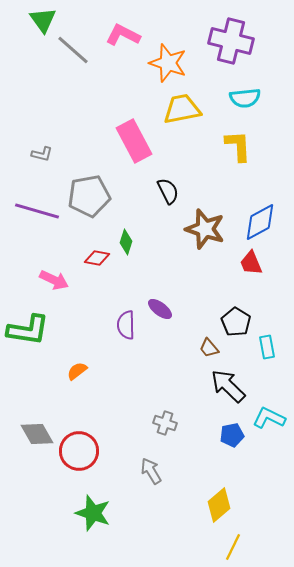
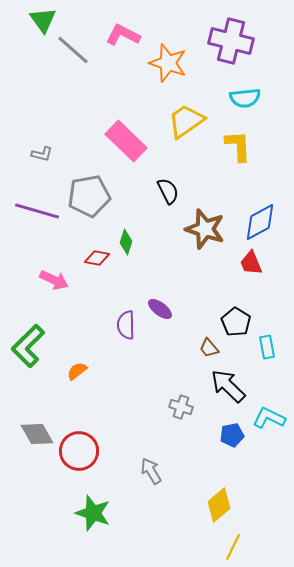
yellow trapezoid: moved 4 px right, 12 px down; rotated 24 degrees counterclockwise
pink rectangle: moved 8 px left; rotated 18 degrees counterclockwise
green L-shape: moved 16 px down; rotated 126 degrees clockwise
gray cross: moved 16 px right, 16 px up
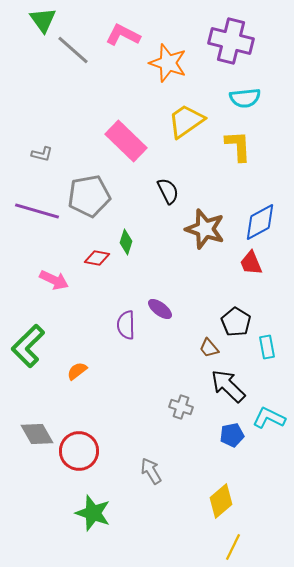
yellow diamond: moved 2 px right, 4 px up
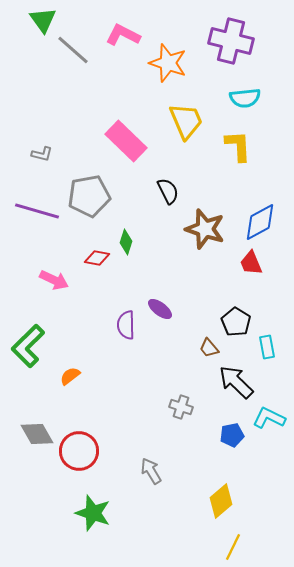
yellow trapezoid: rotated 102 degrees clockwise
orange semicircle: moved 7 px left, 5 px down
black arrow: moved 8 px right, 4 px up
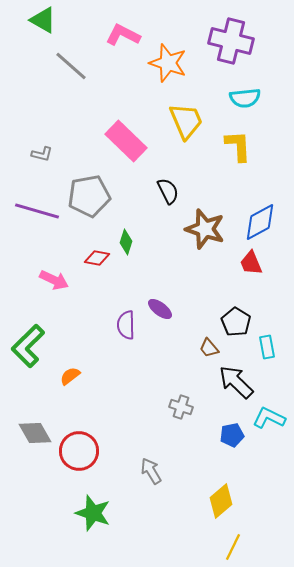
green triangle: rotated 24 degrees counterclockwise
gray line: moved 2 px left, 16 px down
gray diamond: moved 2 px left, 1 px up
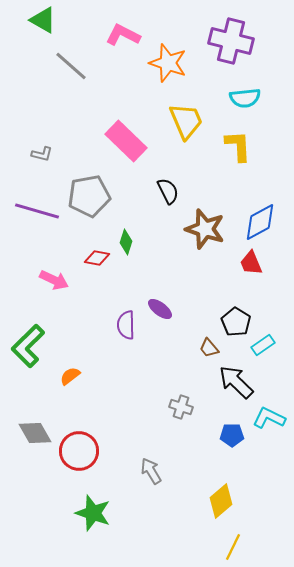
cyan rectangle: moved 4 px left, 2 px up; rotated 65 degrees clockwise
blue pentagon: rotated 10 degrees clockwise
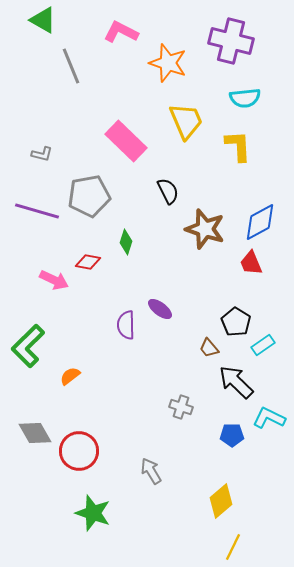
pink L-shape: moved 2 px left, 3 px up
gray line: rotated 27 degrees clockwise
red diamond: moved 9 px left, 4 px down
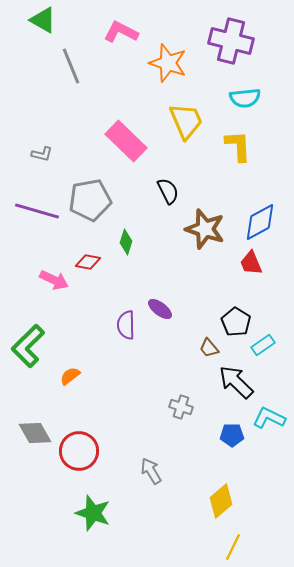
gray pentagon: moved 1 px right, 4 px down
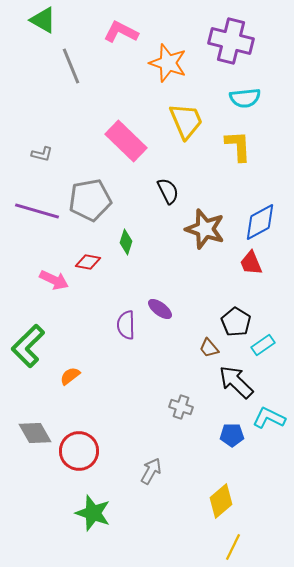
gray arrow: rotated 60 degrees clockwise
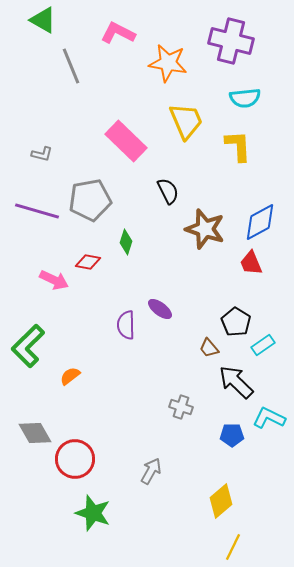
pink L-shape: moved 3 px left, 1 px down
orange star: rotated 9 degrees counterclockwise
red circle: moved 4 px left, 8 px down
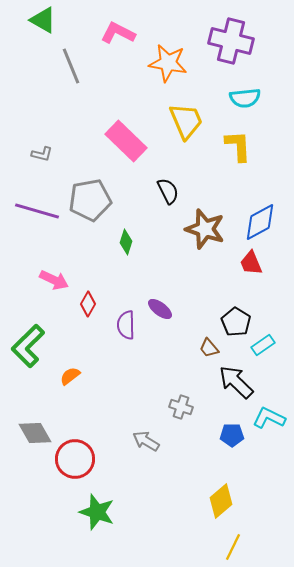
red diamond: moved 42 px down; rotated 70 degrees counterclockwise
gray arrow: moved 5 px left, 30 px up; rotated 88 degrees counterclockwise
green star: moved 4 px right, 1 px up
